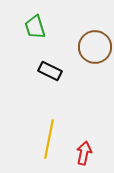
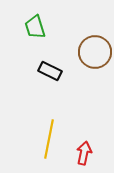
brown circle: moved 5 px down
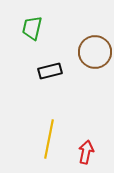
green trapezoid: moved 3 px left, 1 px down; rotated 30 degrees clockwise
black rectangle: rotated 40 degrees counterclockwise
red arrow: moved 2 px right, 1 px up
